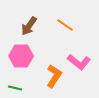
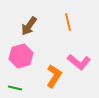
orange line: moved 3 px right, 3 px up; rotated 42 degrees clockwise
pink hexagon: rotated 15 degrees counterclockwise
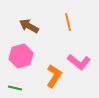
brown arrow: rotated 84 degrees clockwise
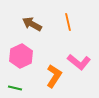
brown arrow: moved 3 px right, 2 px up
pink hexagon: rotated 10 degrees counterclockwise
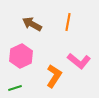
orange line: rotated 24 degrees clockwise
pink L-shape: moved 1 px up
green line: rotated 32 degrees counterclockwise
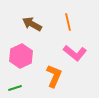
orange line: rotated 24 degrees counterclockwise
pink L-shape: moved 4 px left, 8 px up
orange L-shape: rotated 10 degrees counterclockwise
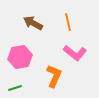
brown arrow: moved 1 px right, 1 px up
pink hexagon: moved 1 px left, 1 px down; rotated 15 degrees clockwise
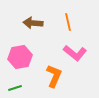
brown arrow: rotated 24 degrees counterclockwise
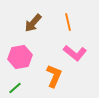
brown arrow: rotated 54 degrees counterclockwise
green line: rotated 24 degrees counterclockwise
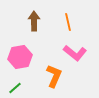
brown arrow: moved 1 px right, 2 px up; rotated 138 degrees clockwise
